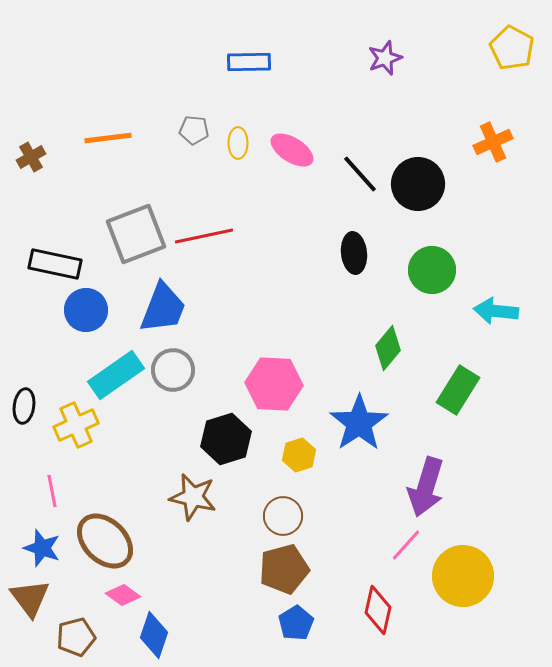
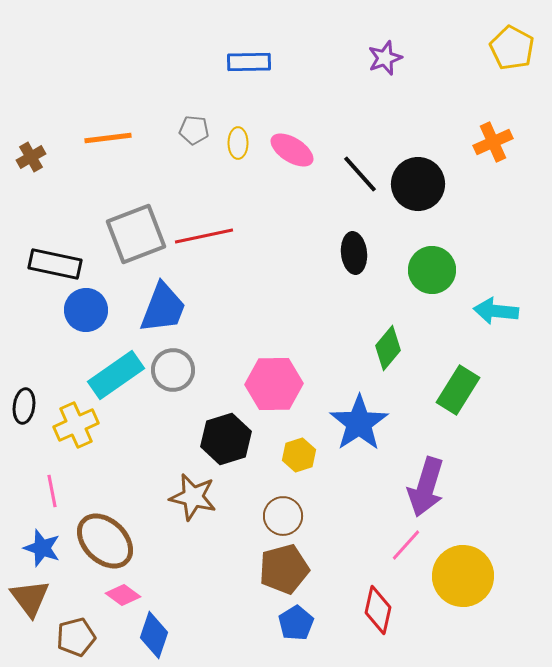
pink hexagon at (274, 384): rotated 4 degrees counterclockwise
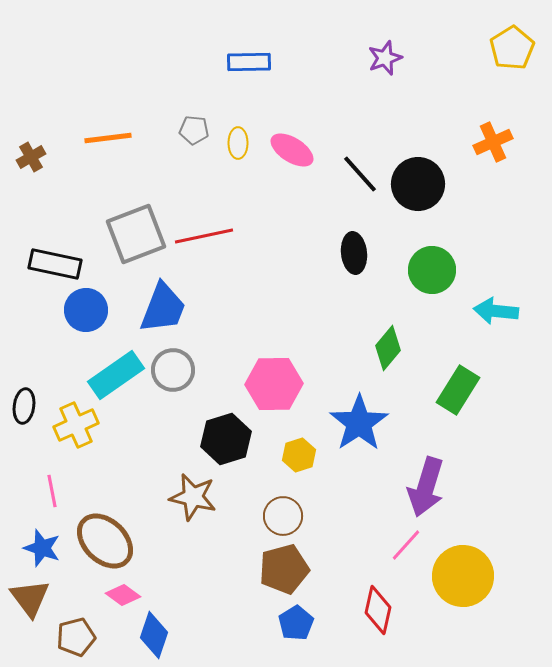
yellow pentagon at (512, 48): rotated 12 degrees clockwise
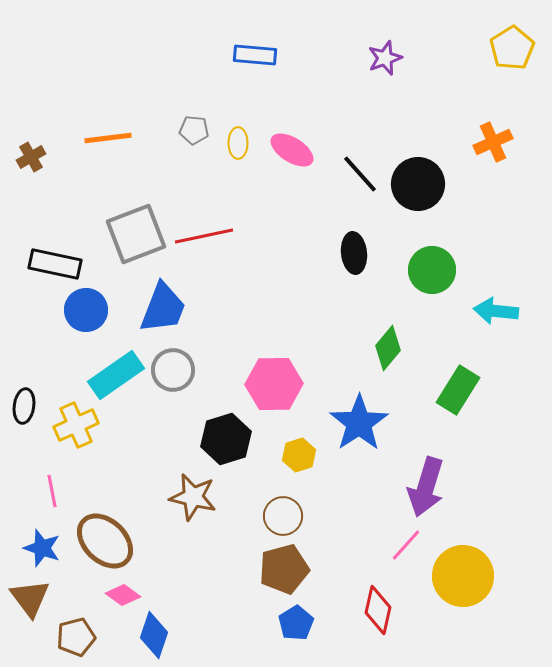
blue rectangle at (249, 62): moved 6 px right, 7 px up; rotated 6 degrees clockwise
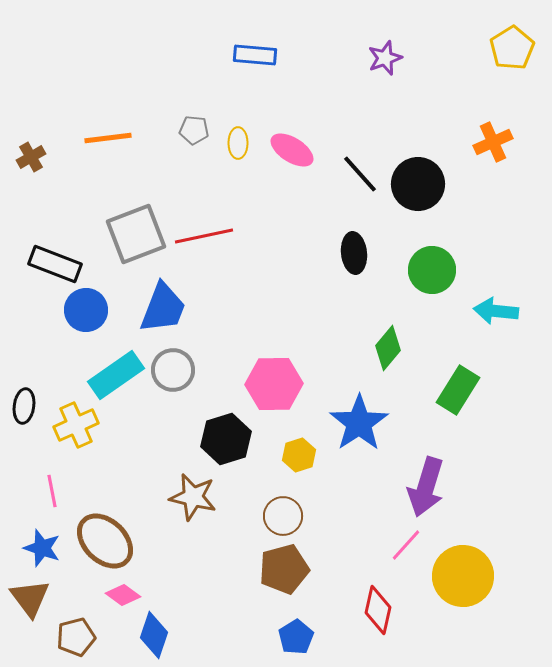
black rectangle at (55, 264): rotated 9 degrees clockwise
blue pentagon at (296, 623): moved 14 px down
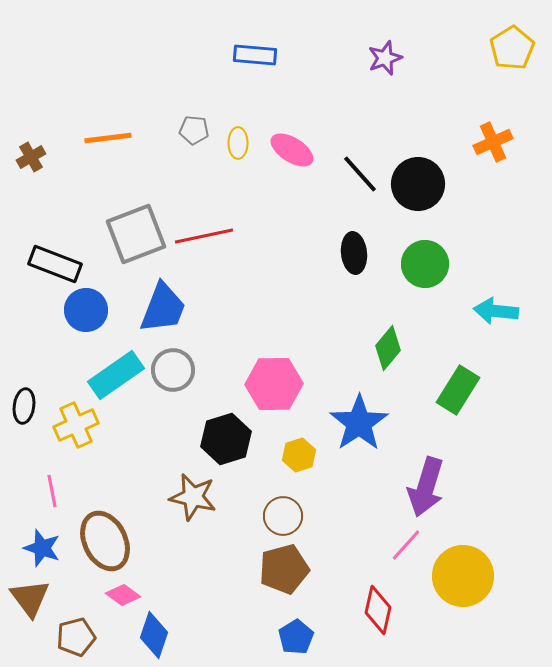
green circle at (432, 270): moved 7 px left, 6 px up
brown ellipse at (105, 541): rotated 20 degrees clockwise
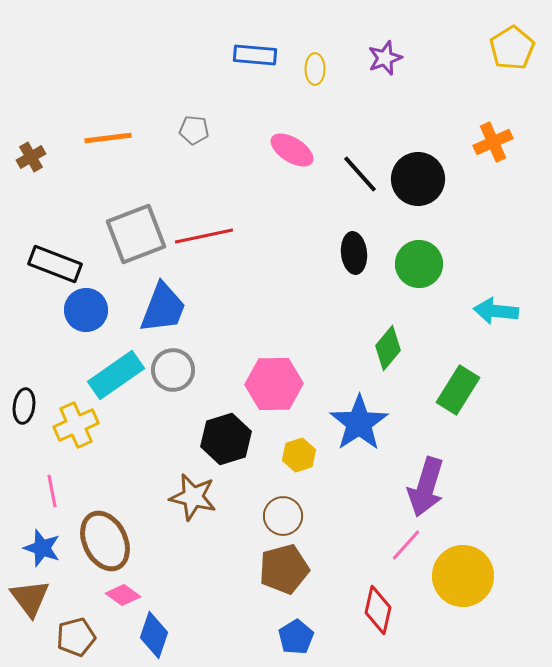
yellow ellipse at (238, 143): moved 77 px right, 74 px up
black circle at (418, 184): moved 5 px up
green circle at (425, 264): moved 6 px left
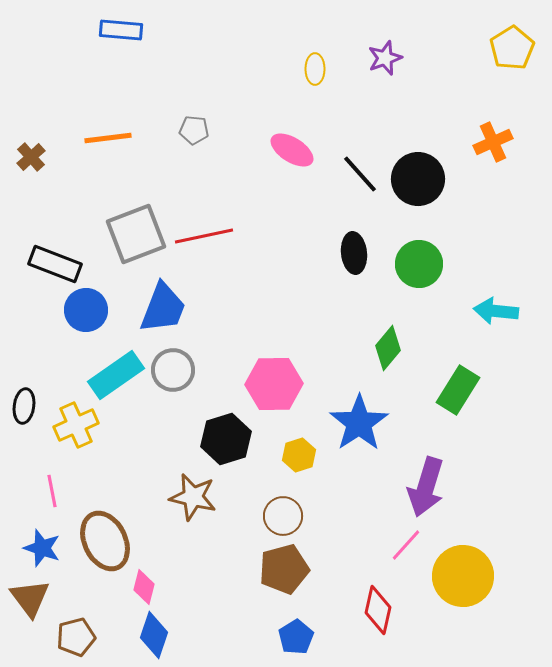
blue rectangle at (255, 55): moved 134 px left, 25 px up
brown cross at (31, 157): rotated 12 degrees counterclockwise
pink diamond at (123, 595): moved 21 px right, 8 px up; rotated 68 degrees clockwise
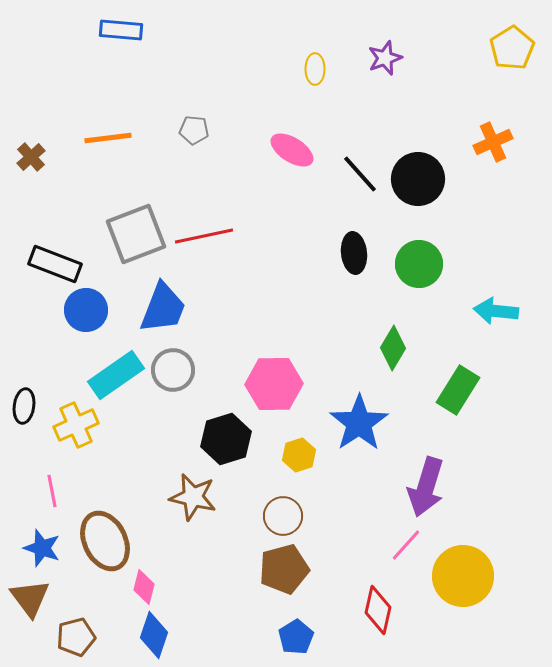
green diamond at (388, 348): moved 5 px right; rotated 9 degrees counterclockwise
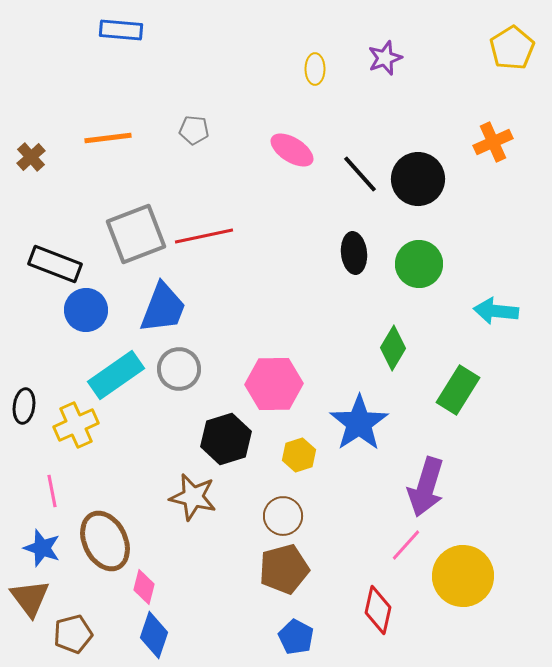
gray circle at (173, 370): moved 6 px right, 1 px up
brown pentagon at (76, 637): moved 3 px left, 3 px up
blue pentagon at (296, 637): rotated 12 degrees counterclockwise
